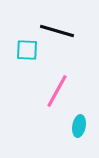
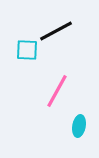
black line: moved 1 px left; rotated 44 degrees counterclockwise
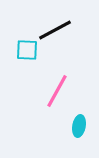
black line: moved 1 px left, 1 px up
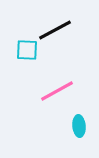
pink line: rotated 32 degrees clockwise
cyan ellipse: rotated 15 degrees counterclockwise
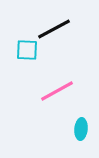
black line: moved 1 px left, 1 px up
cyan ellipse: moved 2 px right, 3 px down; rotated 10 degrees clockwise
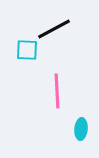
pink line: rotated 64 degrees counterclockwise
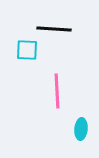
black line: rotated 32 degrees clockwise
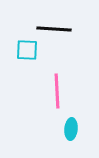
cyan ellipse: moved 10 px left
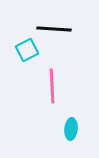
cyan square: rotated 30 degrees counterclockwise
pink line: moved 5 px left, 5 px up
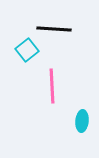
cyan square: rotated 10 degrees counterclockwise
cyan ellipse: moved 11 px right, 8 px up
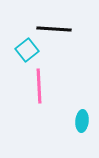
pink line: moved 13 px left
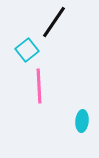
black line: moved 7 px up; rotated 60 degrees counterclockwise
